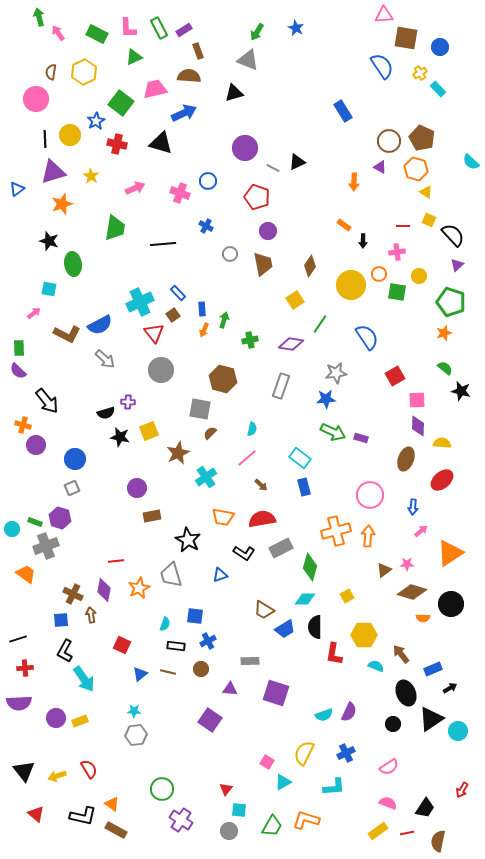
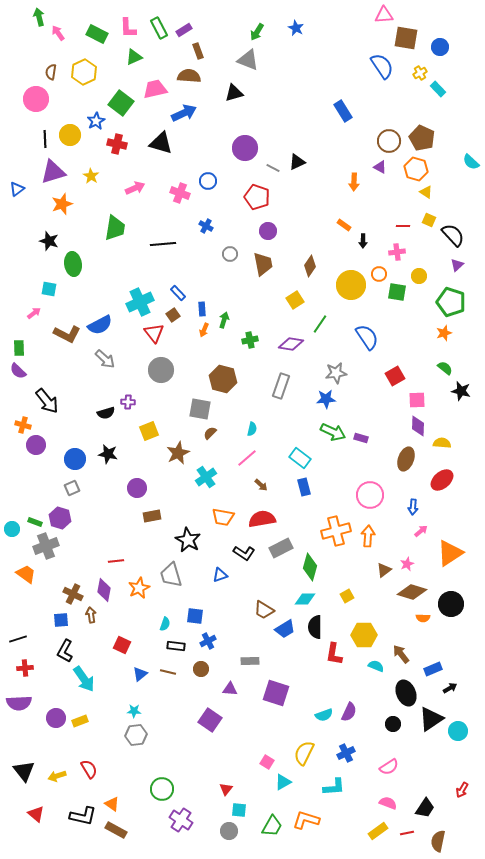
black star at (120, 437): moved 12 px left, 17 px down
pink star at (407, 564): rotated 24 degrees counterclockwise
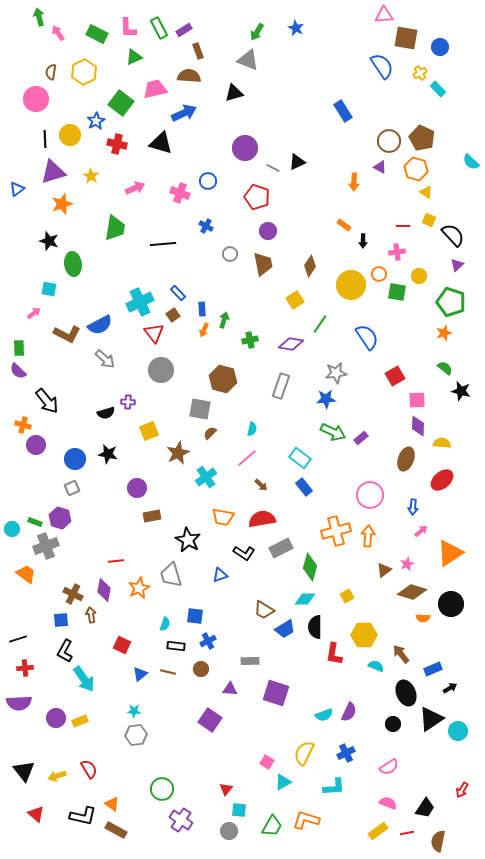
purple rectangle at (361, 438): rotated 56 degrees counterclockwise
blue rectangle at (304, 487): rotated 24 degrees counterclockwise
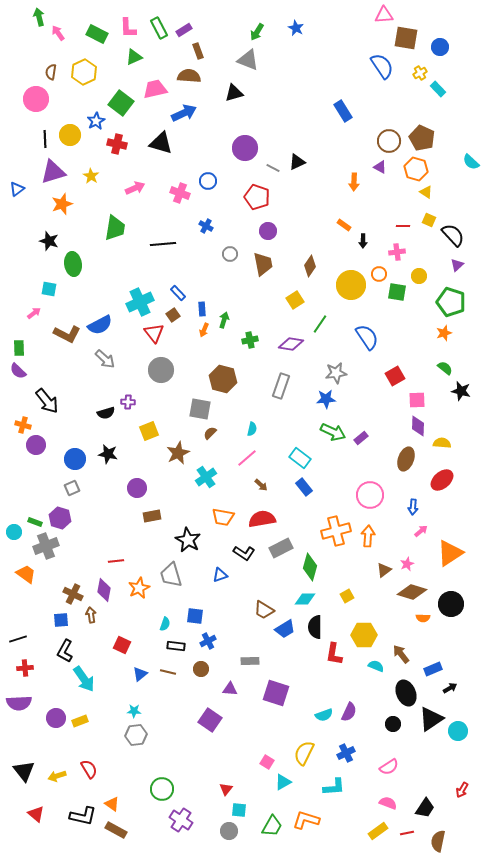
cyan circle at (12, 529): moved 2 px right, 3 px down
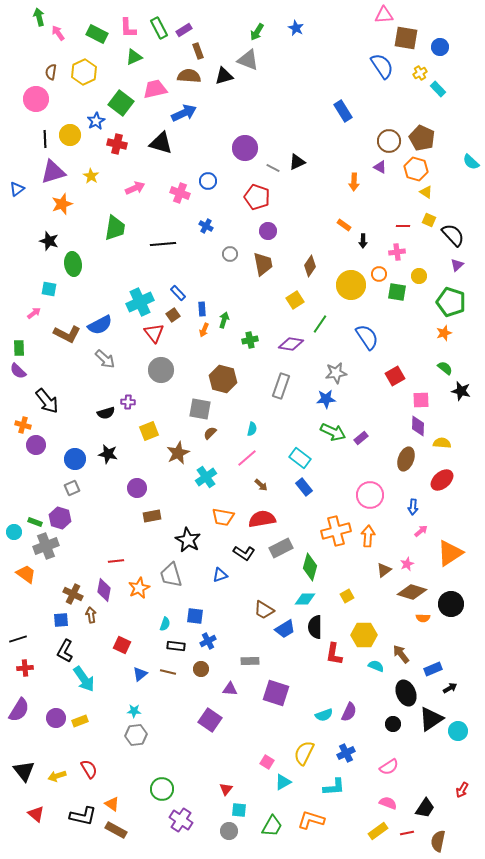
black triangle at (234, 93): moved 10 px left, 17 px up
pink square at (417, 400): moved 4 px right
purple semicircle at (19, 703): moved 7 px down; rotated 55 degrees counterclockwise
orange L-shape at (306, 820): moved 5 px right
